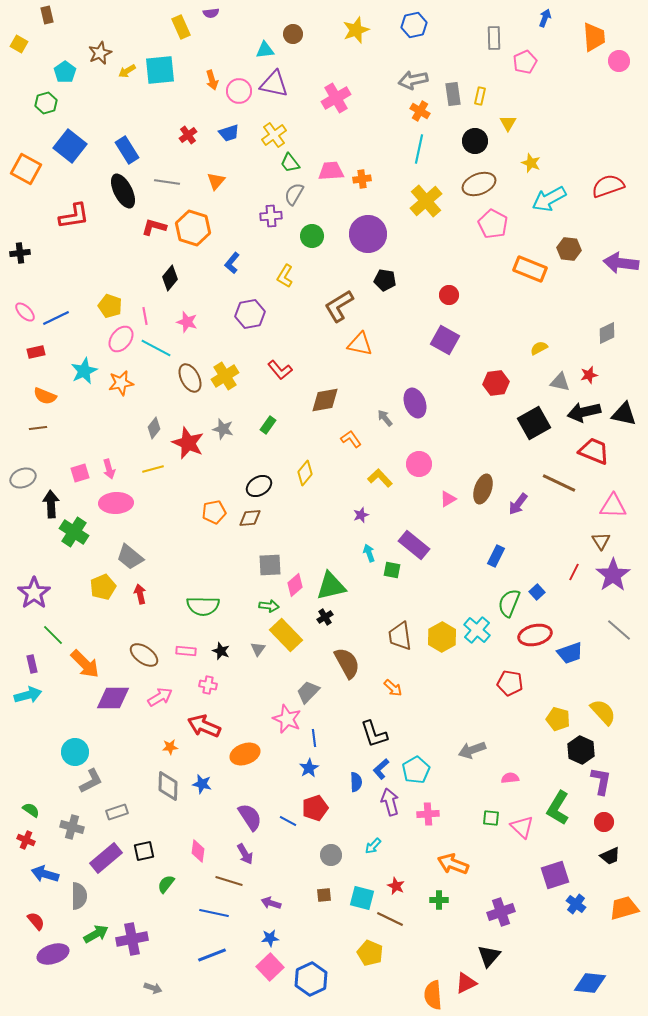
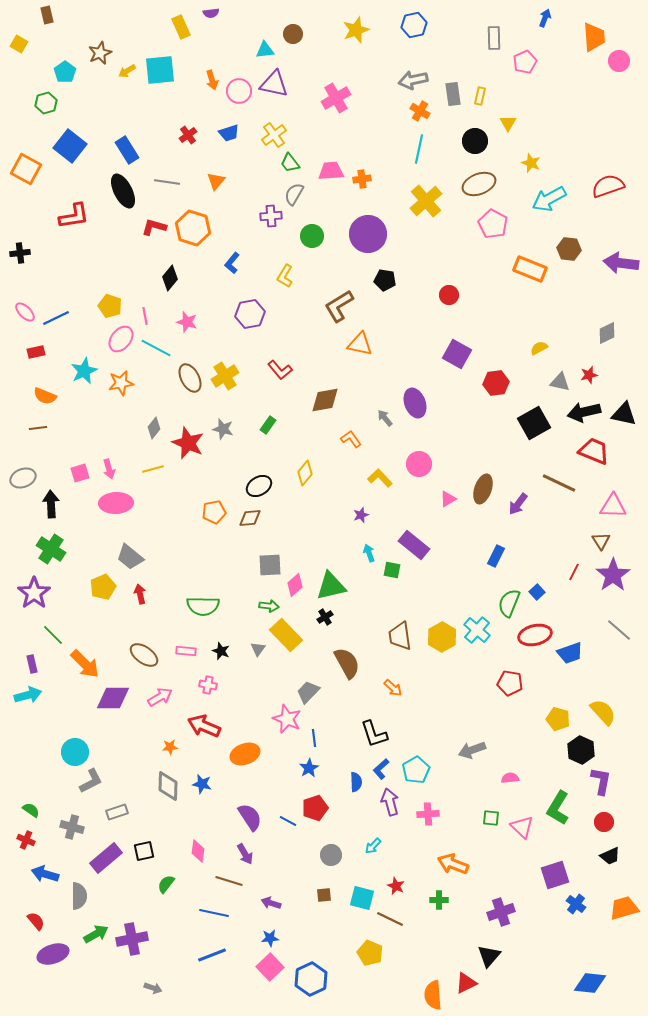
purple square at (445, 340): moved 12 px right, 14 px down
green cross at (74, 532): moved 23 px left, 17 px down
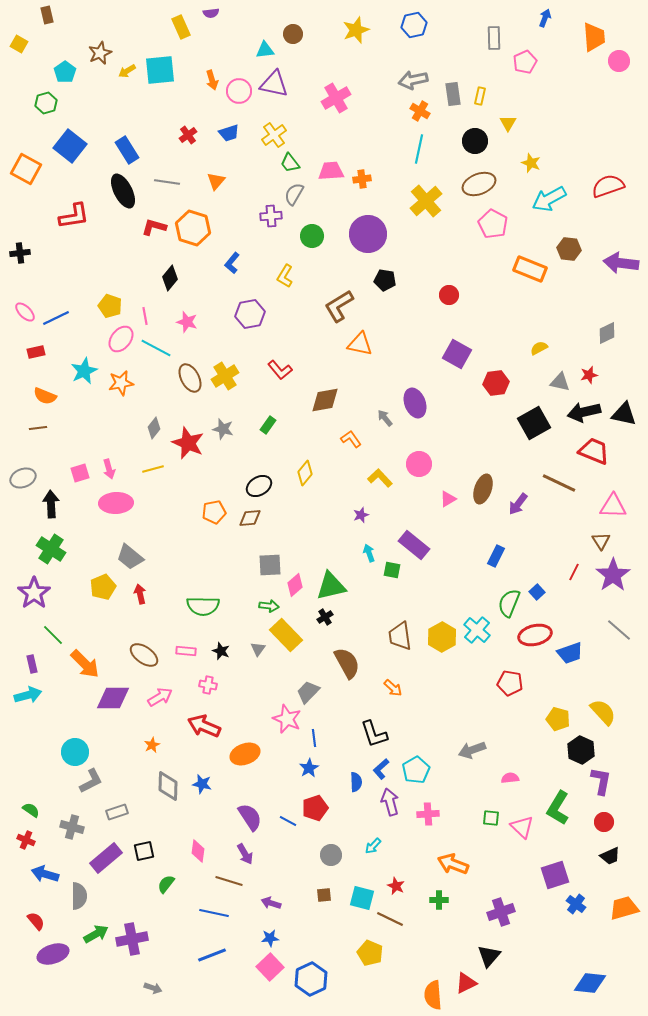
orange star at (170, 747): moved 18 px left, 2 px up; rotated 21 degrees counterclockwise
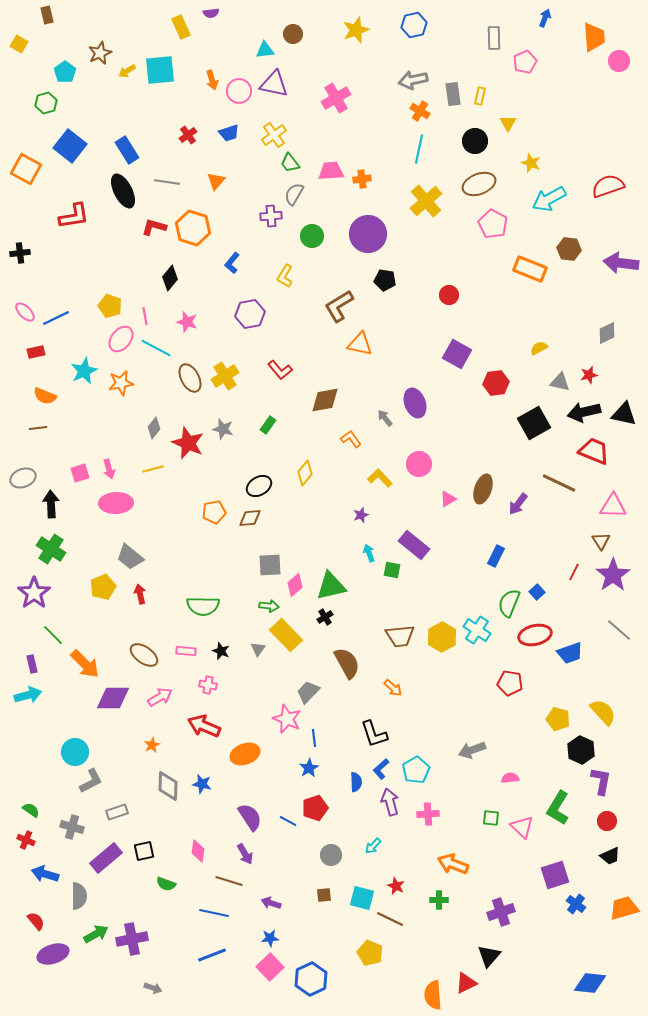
cyan cross at (477, 630): rotated 8 degrees counterclockwise
brown trapezoid at (400, 636): rotated 88 degrees counterclockwise
red circle at (604, 822): moved 3 px right, 1 px up
green semicircle at (166, 884): rotated 108 degrees counterclockwise
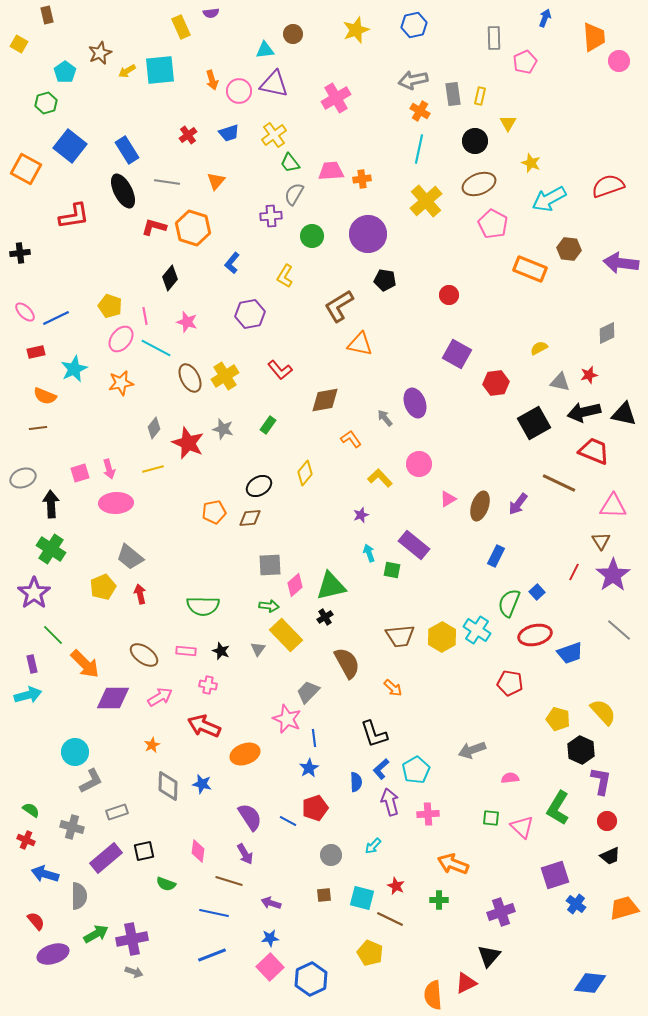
cyan star at (84, 371): moved 10 px left, 2 px up
brown ellipse at (483, 489): moved 3 px left, 17 px down
gray arrow at (153, 988): moved 19 px left, 16 px up
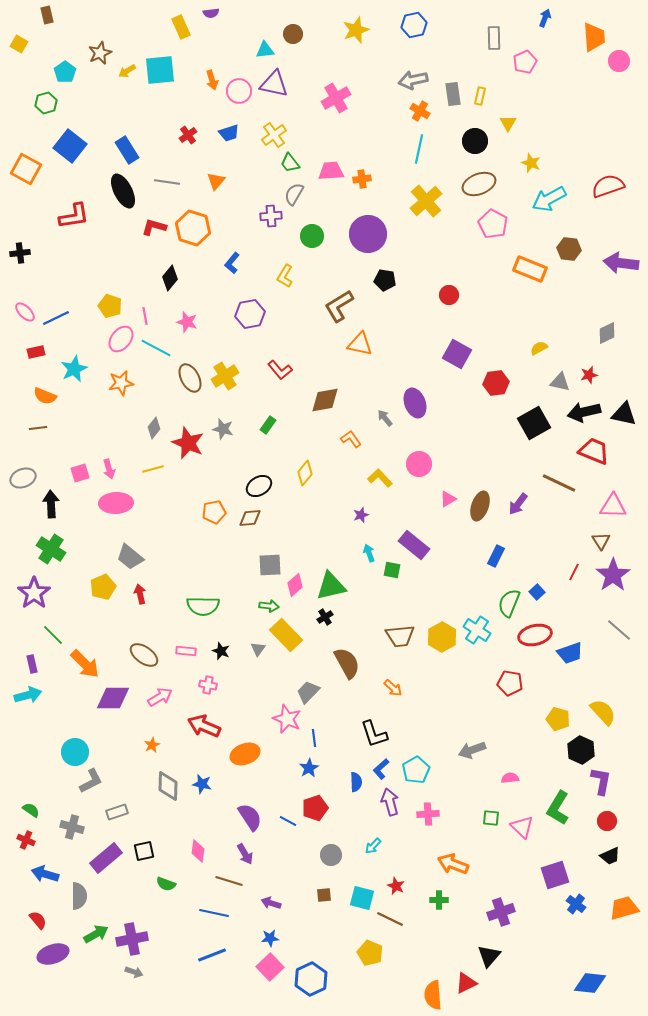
red semicircle at (36, 921): moved 2 px right, 1 px up
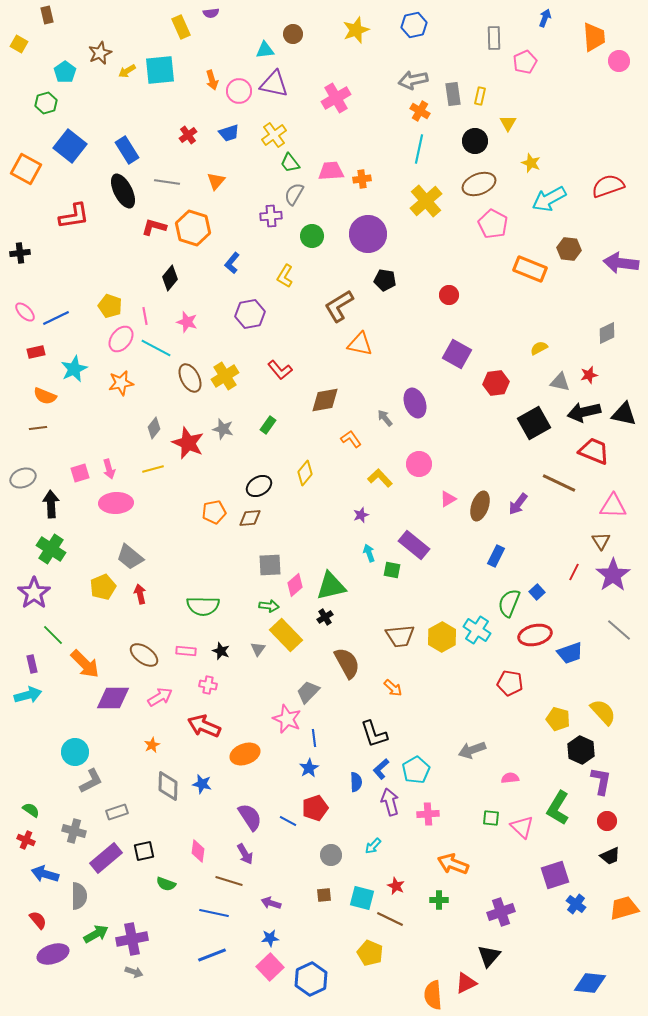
gray cross at (72, 827): moved 2 px right, 4 px down
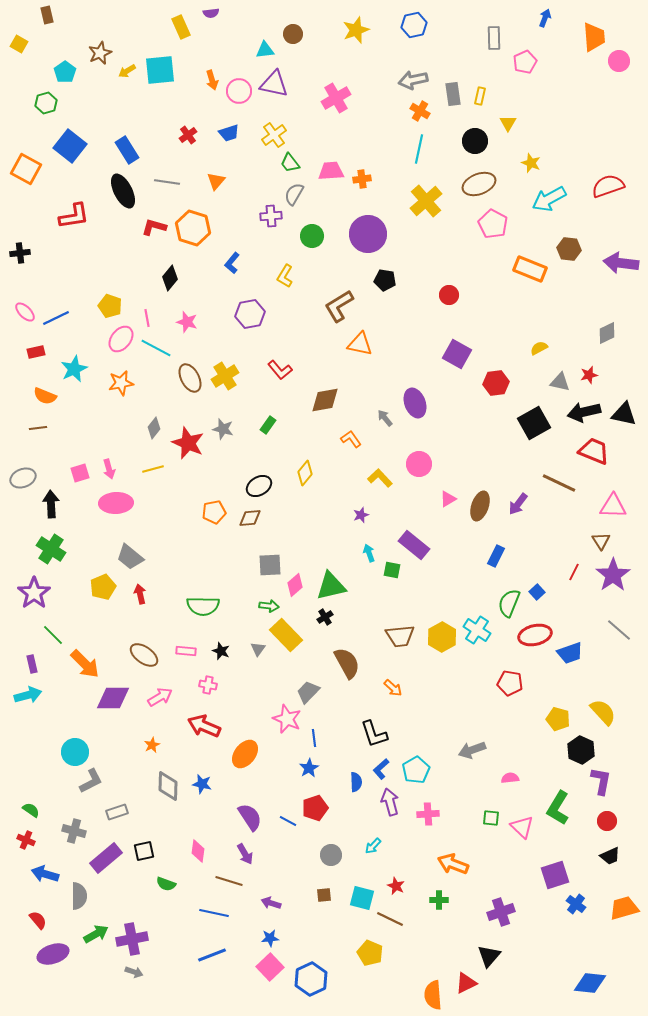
pink line at (145, 316): moved 2 px right, 2 px down
orange ellipse at (245, 754): rotated 32 degrees counterclockwise
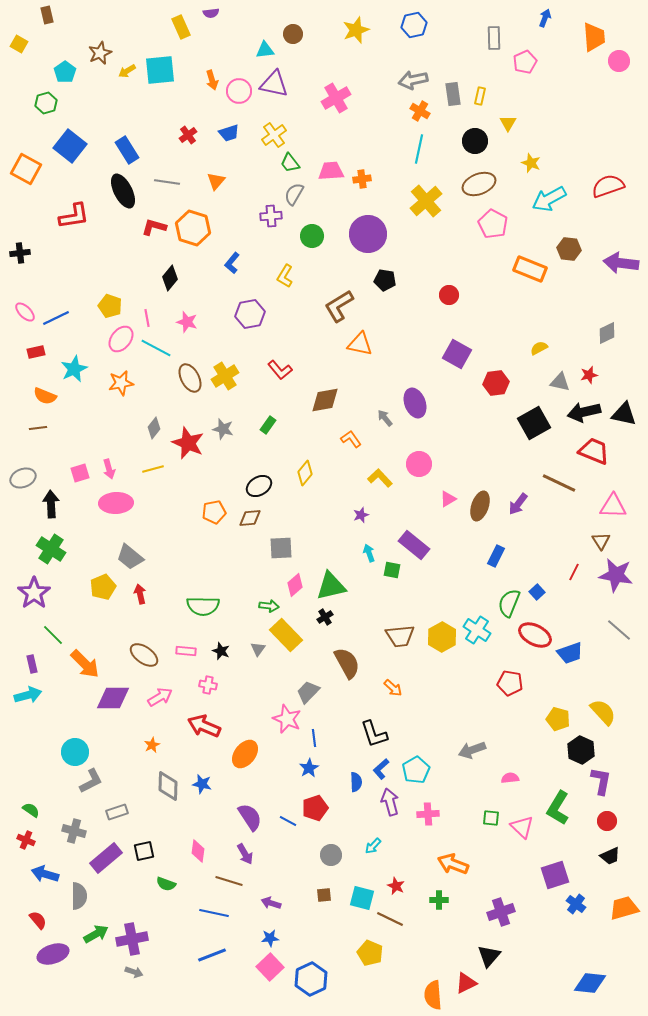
gray square at (270, 565): moved 11 px right, 17 px up
purple star at (613, 575): moved 3 px right; rotated 28 degrees counterclockwise
red ellipse at (535, 635): rotated 40 degrees clockwise
